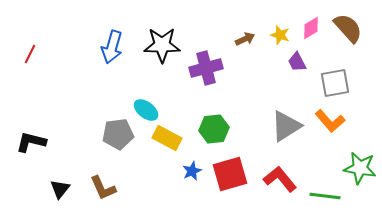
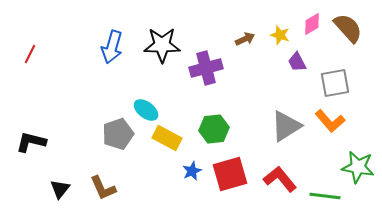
pink diamond: moved 1 px right, 4 px up
gray pentagon: rotated 12 degrees counterclockwise
green star: moved 2 px left, 1 px up
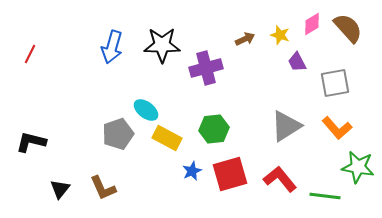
orange L-shape: moved 7 px right, 7 px down
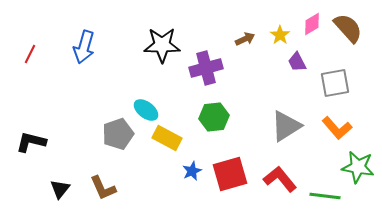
yellow star: rotated 18 degrees clockwise
blue arrow: moved 28 px left
green hexagon: moved 12 px up
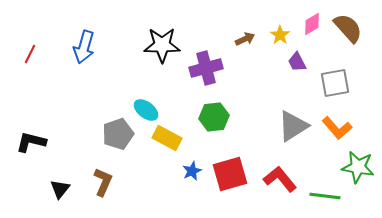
gray triangle: moved 7 px right
brown L-shape: moved 6 px up; rotated 132 degrees counterclockwise
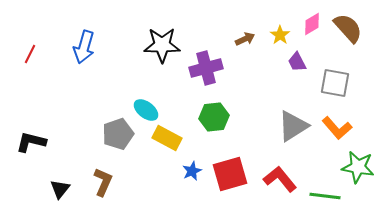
gray square: rotated 20 degrees clockwise
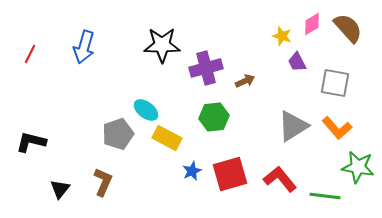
yellow star: moved 2 px right, 1 px down; rotated 18 degrees counterclockwise
brown arrow: moved 42 px down
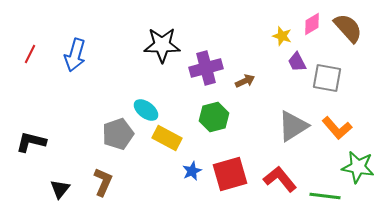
blue arrow: moved 9 px left, 8 px down
gray square: moved 8 px left, 5 px up
green hexagon: rotated 8 degrees counterclockwise
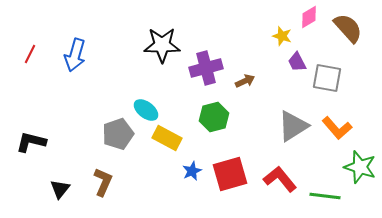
pink diamond: moved 3 px left, 7 px up
green star: moved 2 px right; rotated 8 degrees clockwise
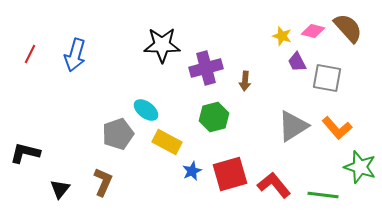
pink diamond: moved 4 px right, 14 px down; rotated 45 degrees clockwise
brown arrow: rotated 120 degrees clockwise
yellow rectangle: moved 4 px down
black L-shape: moved 6 px left, 11 px down
red L-shape: moved 6 px left, 6 px down
green line: moved 2 px left, 1 px up
